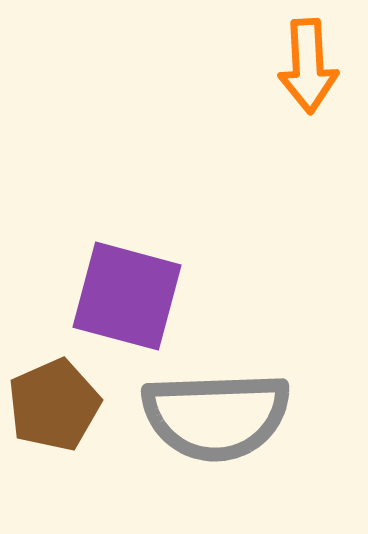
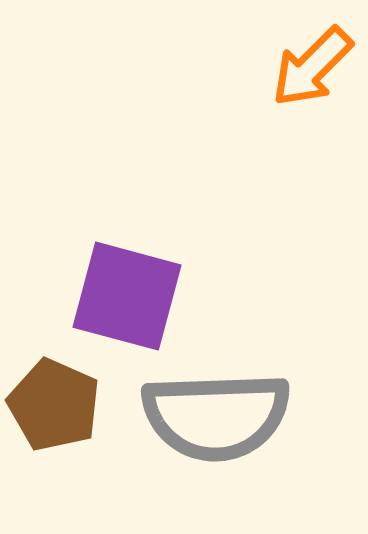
orange arrow: moved 4 px right, 1 px down; rotated 48 degrees clockwise
brown pentagon: rotated 24 degrees counterclockwise
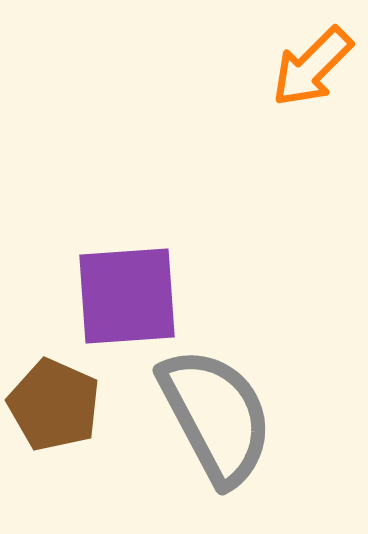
purple square: rotated 19 degrees counterclockwise
gray semicircle: rotated 116 degrees counterclockwise
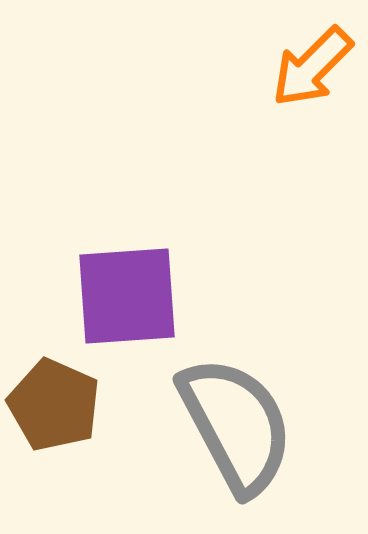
gray semicircle: moved 20 px right, 9 px down
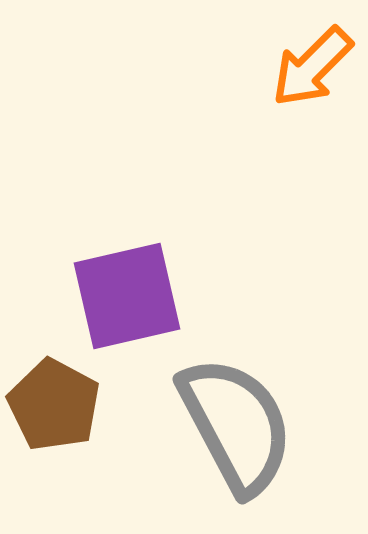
purple square: rotated 9 degrees counterclockwise
brown pentagon: rotated 4 degrees clockwise
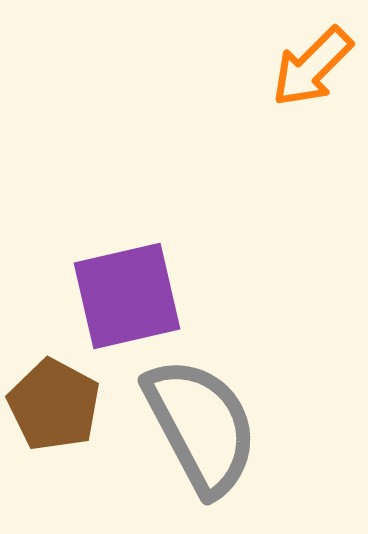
gray semicircle: moved 35 px left, 1 px down
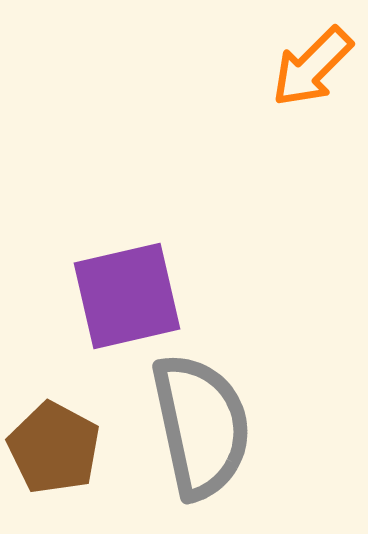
brown pentagon: moved 43 px down
gray semicircle: rotated 16 degrees clockwise
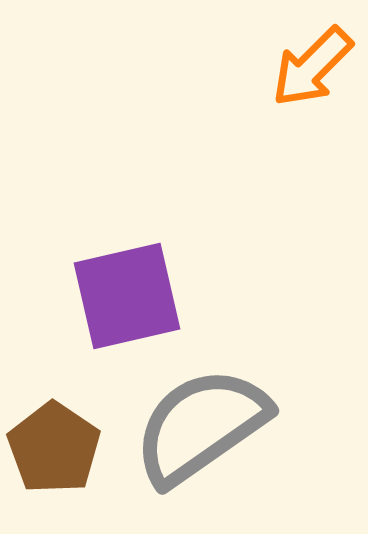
gray semicircle: rotated 113 degrees counterclockwise
brown pentagon: rotated 6 degrees clockwise
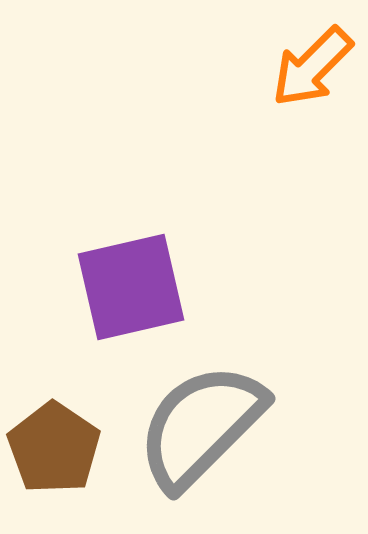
purple square: moved 4 px right, 9 px up
gray semicircle: rotated 10 degrees counterclockwise
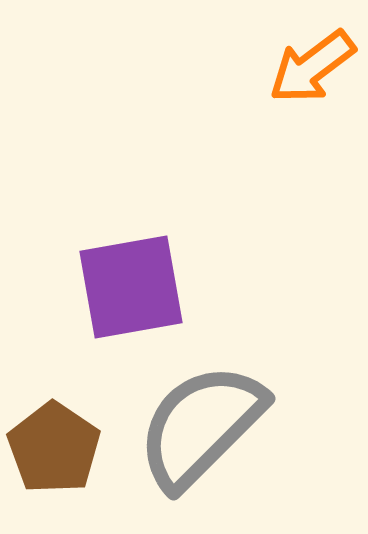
orange arrow: rotated 8 degrees clockwise
purple square: rotated 3 degrees clockwise
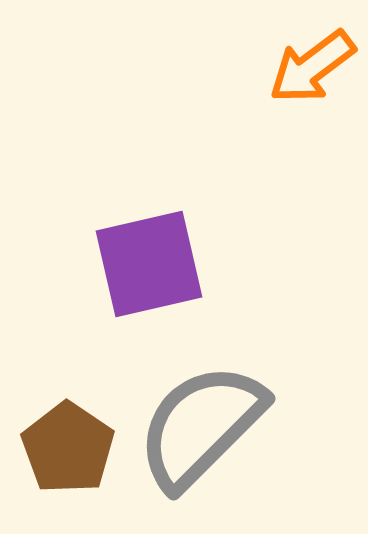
purple square: moved 18 px right, 23 px up; rotated 3 degrees counterclockwise
brown pentagon: moved 14 px right
